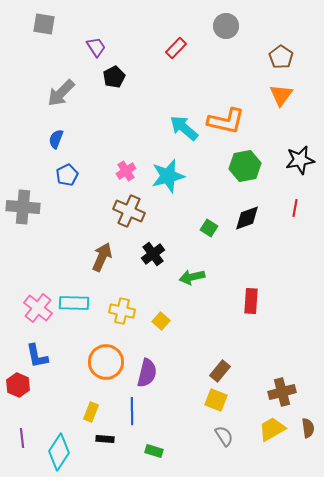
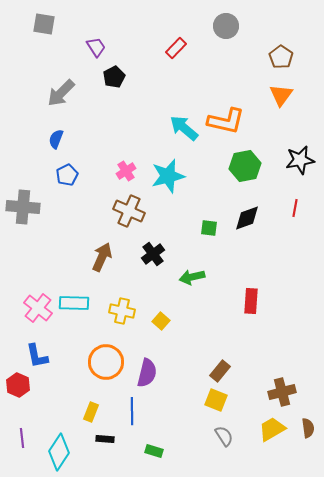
green square at (209, 228): rotated 24 degrees counterclockwise
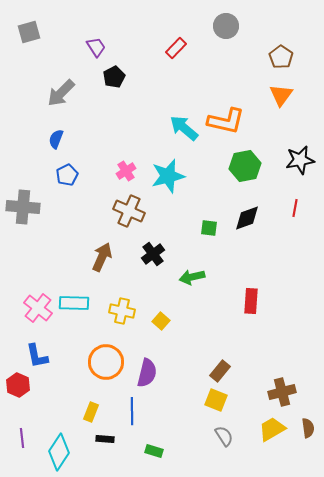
gray square at (44, 24): moved 15 px left, 8 px down; rotated 25 degrees counterclockwise
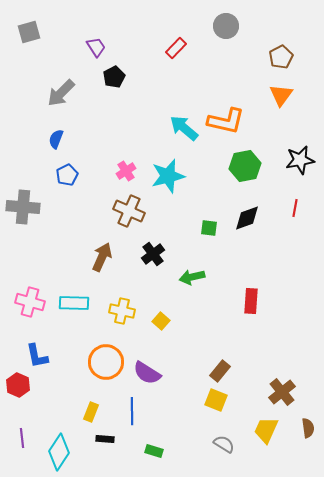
brown pentagon at (281, 57): rotated 10 degrees clockwise
pink cross at (38, 308): moved 8 px left, 6 px up; rotated 24 degrees counterclockwise
purple semicircle at (147, 373): rotated 108 degrees clockwise
brown cross at (282, 392): rotated 24 degrees counterclockwise
yellow trapezoid at (272, 429): moved 6 px left, 1 px down; rotated 36 degrees counterclockwise
gray semicircle at (224, 436): moved 8 px down; rotated 25 degrees counterclockwise
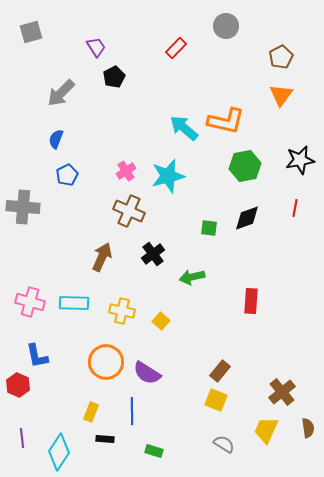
gray square at (29, 32): moved 2 px right
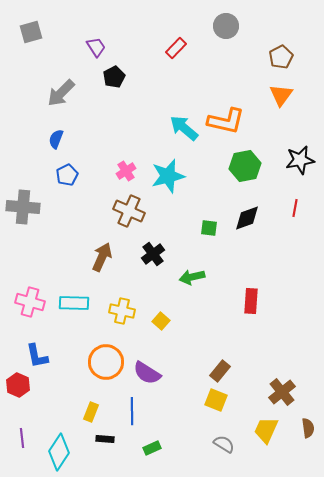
green rectangle at (154, 451): moved 2 px left, 3 px up; rotated 42 degrees counterclockwise
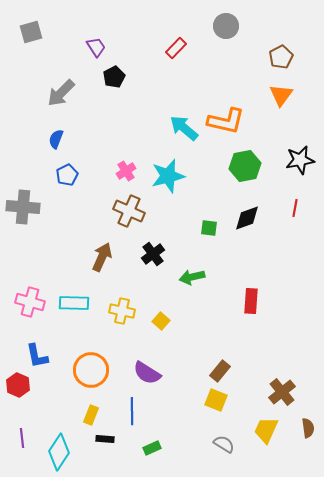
orange circle at (106, 362): moved 15 px left, 8 px down
yellow rectangle at (91, 412): moved 3 px down
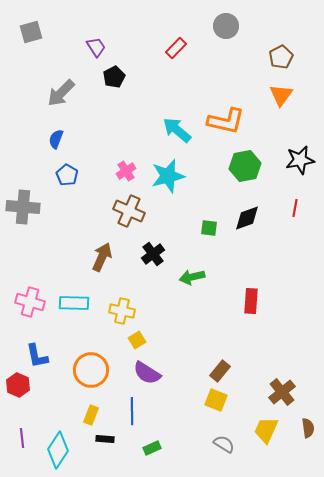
cyan arrow at (184, 128): moved 7 px left, 2 px down
blue pentagon at (67, 175): rotated 15 degrees counterclockwise
yellow square at (161, 321): moved 24 px left, 19 px down; rotated 18 degrees clockwise
cyan diamond at (59, 452): moved 1 px left, 2 px up
